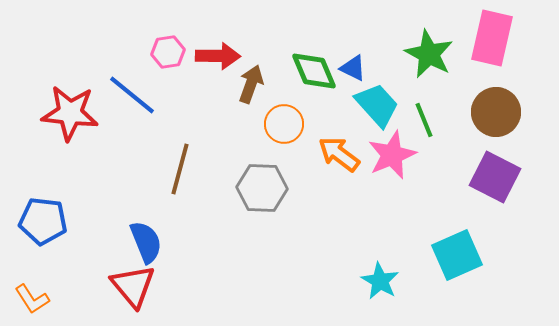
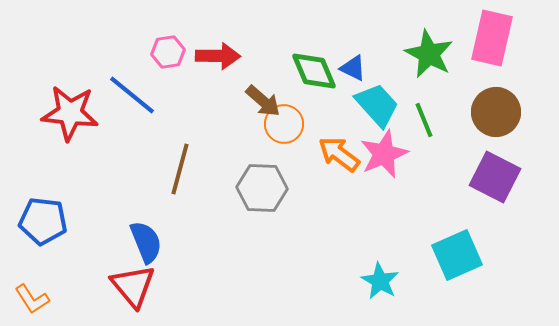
brown arrow: moved 12 px right, 17 px down; rotated 111 degrees clockwise
pink star: moved 8 px left, 1 px up
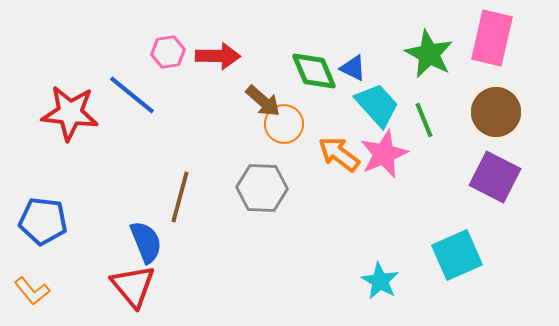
brown line: moved 28 px down
orange L-shape: moved 8 px up; rotated 6 degrees counterclockwise
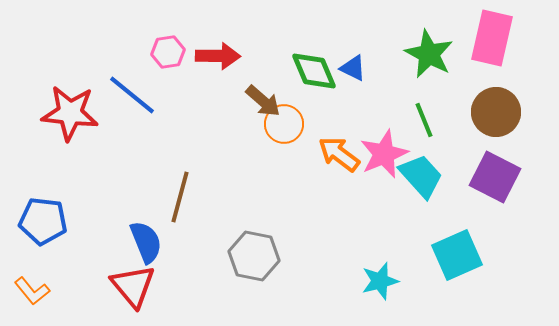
cyan trapezoid: moved 44 px right, 71 px down
gray hexagon: moved 8 px left, 68 px down; rotated 9 degrees clockwise
cyan star: rotated 27 degrees clockwise
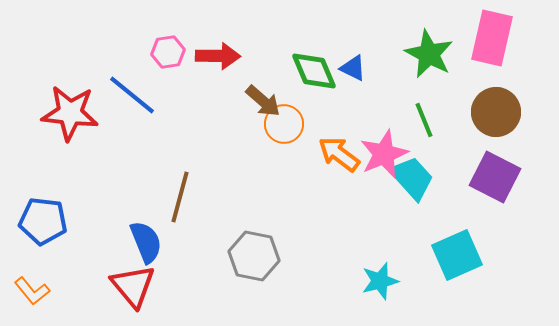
cyan trapezoid: moved 9 px left, 2 px down
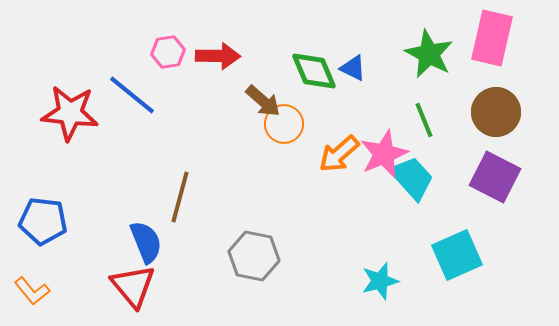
orange arrow: rotated 78 degrees counterclockwise
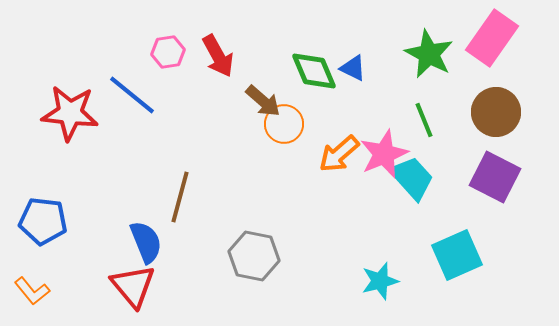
pink rectangle: rotated 22 degrees clockwise
red arrow: rotated 60 degrees clockwise
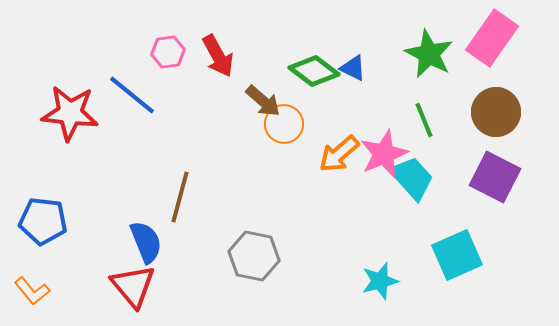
green diamond: rotated 30 degrees counterclockwise
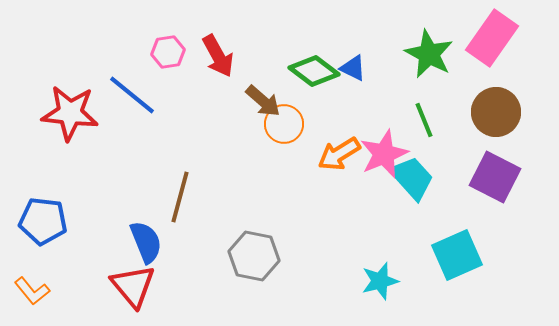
orange arrow: rotated 9 degrees clockwise
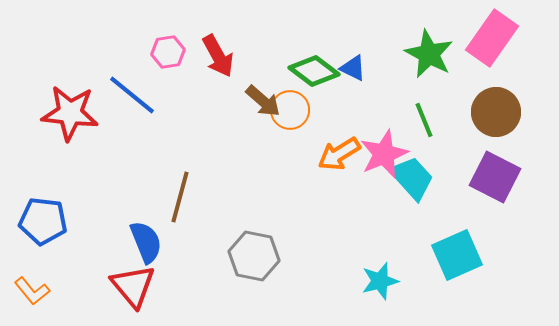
orange circle: moved 6 px right, 14 px up
